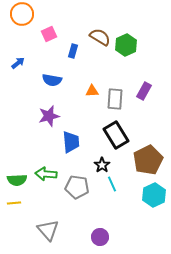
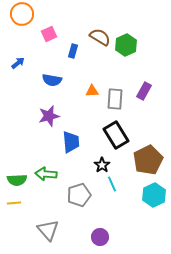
gray pentagon: moved 2 px right, 8 px down; rotated 25 degrees counterclockwise
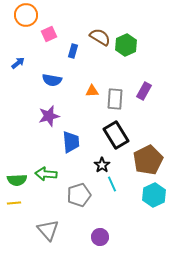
orange circle: moved 4 px right, 1 px down
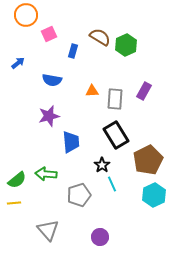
green semicircle: rotated 36 degrees counterclockwise
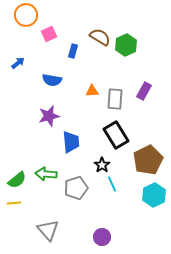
gray pentagon: moved 3 px left, 7 px up
purple circle: moved 2 px right
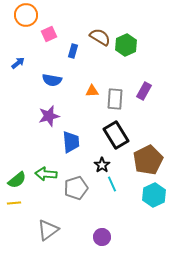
gray triangle: rotated 35 degrees clockwise
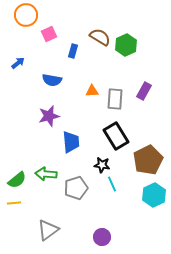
black rectangle: moved 1 px down
black star: rotated 28 degrees counterclockwise
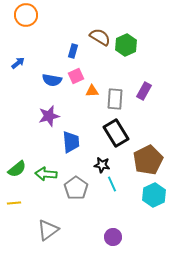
pink square: moved 27 px right, 42 px down
black rectangle: moved 3 px up
green semicircle: moved 11 px up
gray pentagon: rotated 20 degrees counterclockwise
purple circle: moved 11 px right
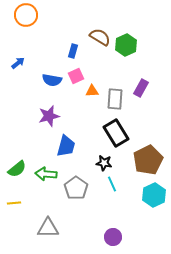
purple rectangle: moved 3 px left, 3 px up
blue trapezoid: moved 5 px left, 4 px down; rotated 20 degrees clockwise
black star: moved 2 px right, 2 px up
gray triangle: moved 2 px up; rotated 35 degrees clockwise
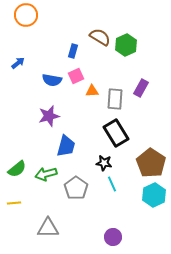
brown pentagon: moved 3 px right, 3 px down; rotated 12 degrees counterclockwise
green arrow: rotated 20 degrees counterclockwise
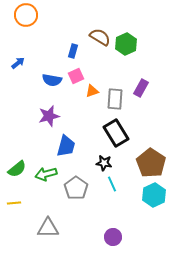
green hexagon: moved 1 px up
orange triangle: rotated 16 degrees counterclockwise
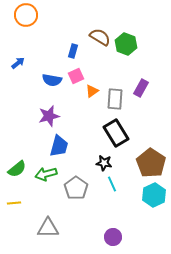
green hexagon: rotated 15 degrees counterclockwise
orange triangle: rotated 16 degrees counterclockwise
blue trapezoid: moved 7 px left
